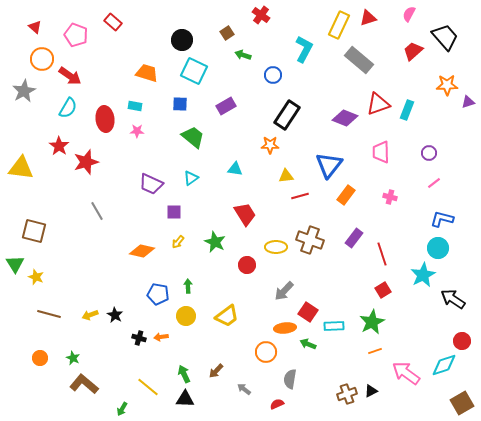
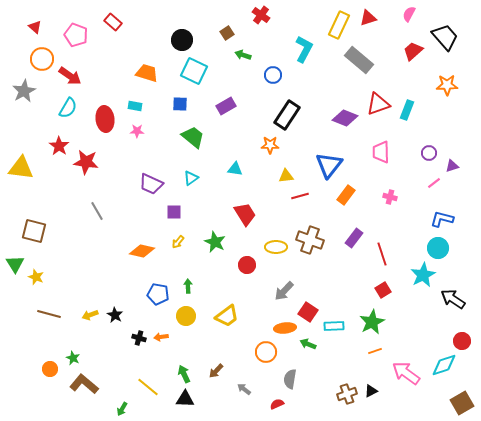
purple triangle at (468, 102): moved 16 px left, 64 px down
red star at (86, 162): rotated 25 degrees clockwise
orange circle at (40, 358): moved 10 px right, 11 px down
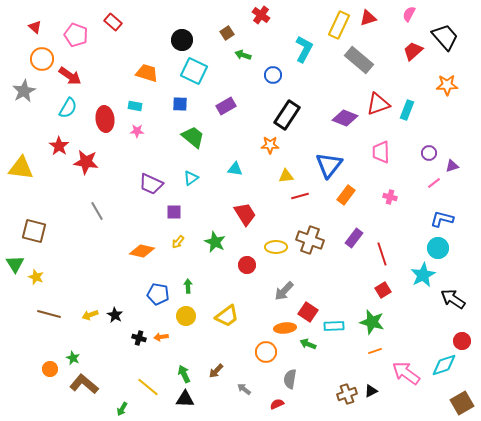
green star at (372, 322): rotated 30 degrees counterclockwise
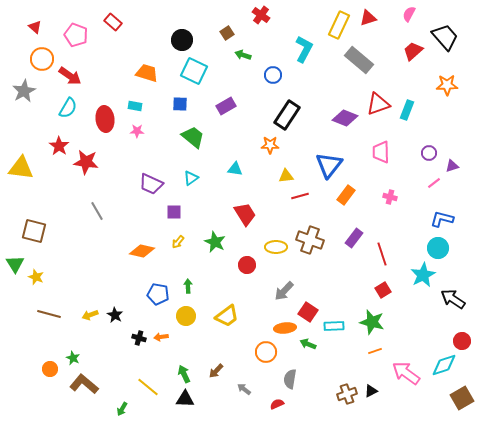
brown square at (462, 403): moved 5 px up
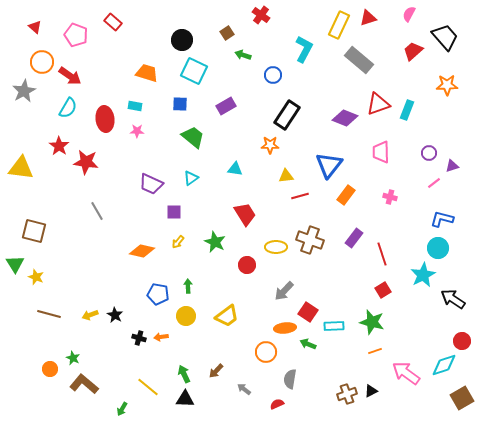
orange circle at (42, 59): moved 3 px down
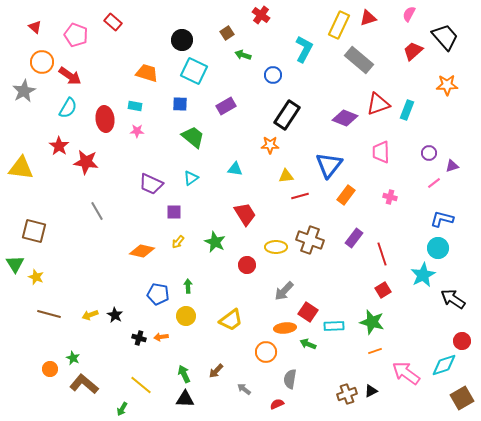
yellow trapezoid at (227, 316): moved 4 px right, 4 px down
yellow line at (148, 387): moved 7 px left, 2 px up
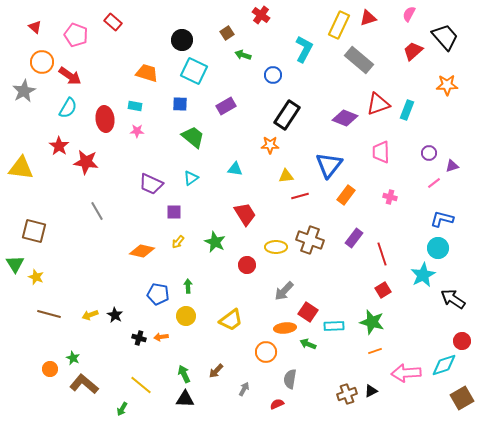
pink arrow at (406, 373): rotated 40 degrees counterclockwise
gray arrow at (244, 389): rotated 80 degrees clockwise
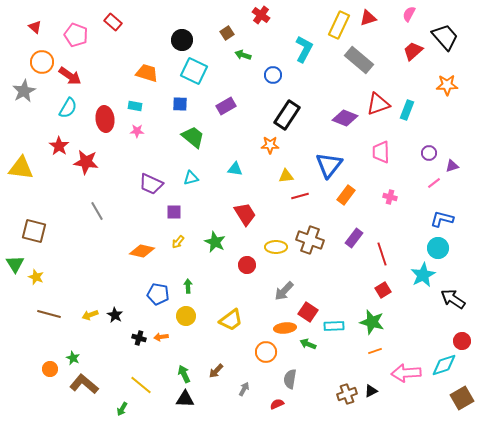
cyan triangle at (191, 178): rotated 21 degrees clockwise
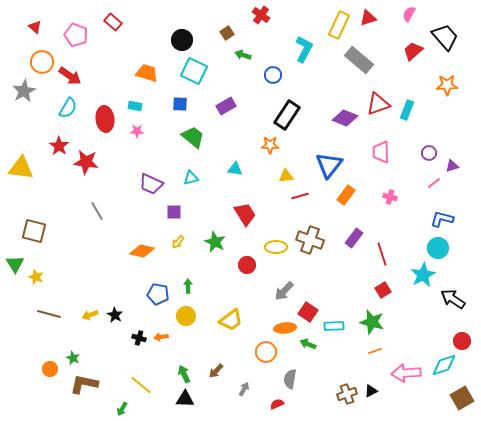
brown L-shape at (84, 384): rotated 28 degrees counterclockwise
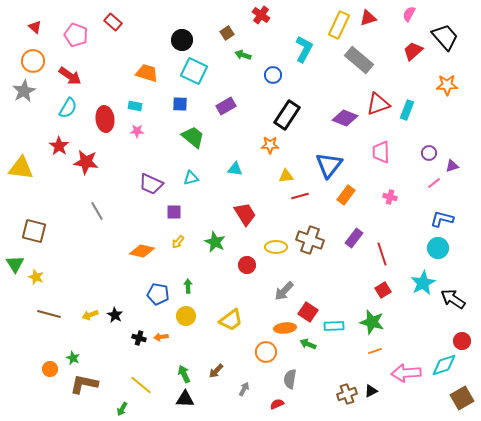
orange circle at (42, 62): moved 9 px left, 1 px up
cyan star at (423, 275): moved 8 px down
